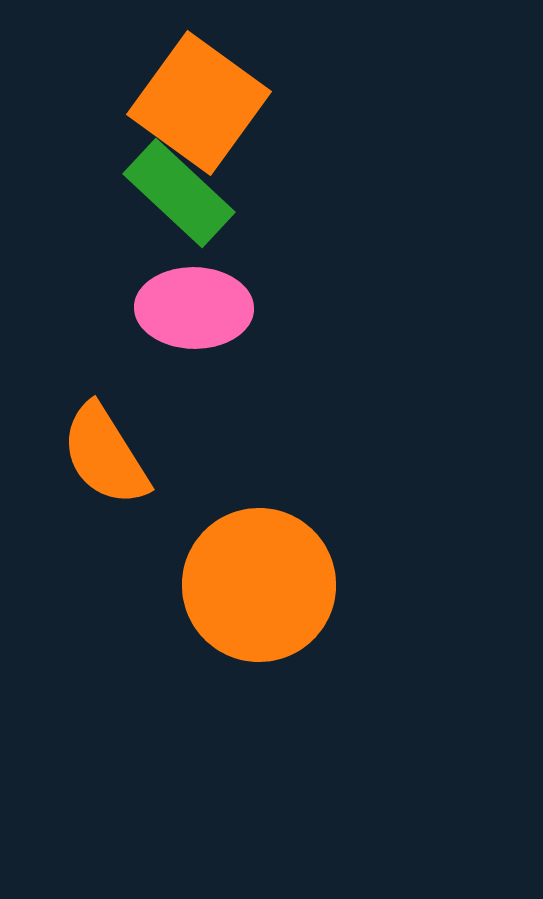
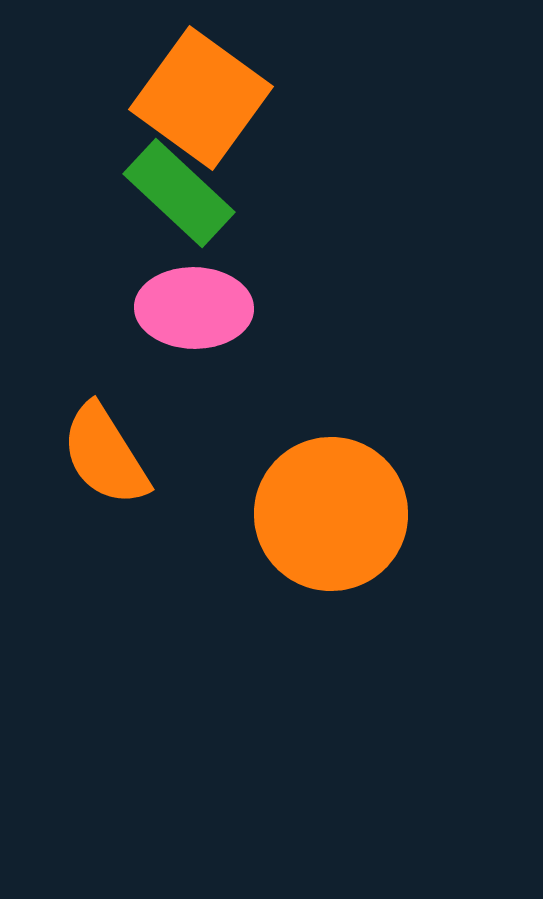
orange square: moved 2 px right, 5 px up
orange circle: moved 72 px right, 71 px up
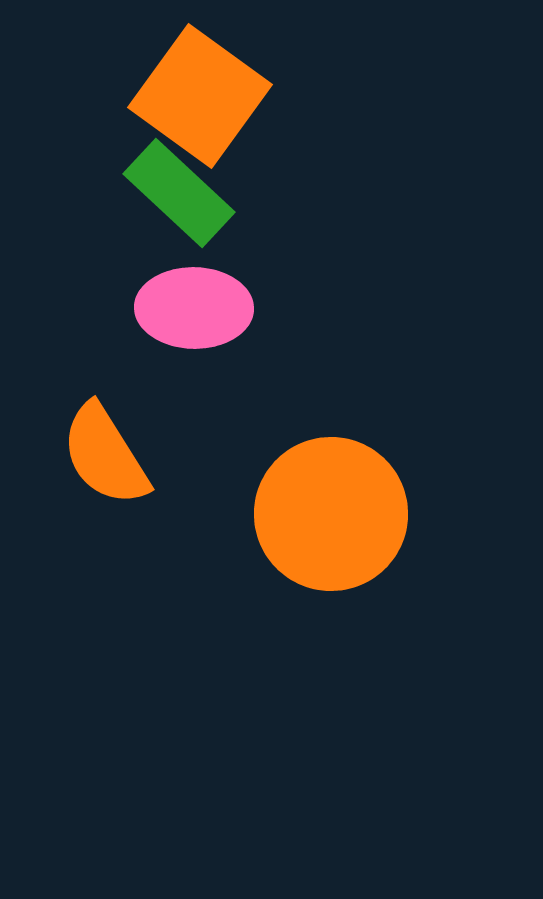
orange square: moved 1 px left, 2 px up
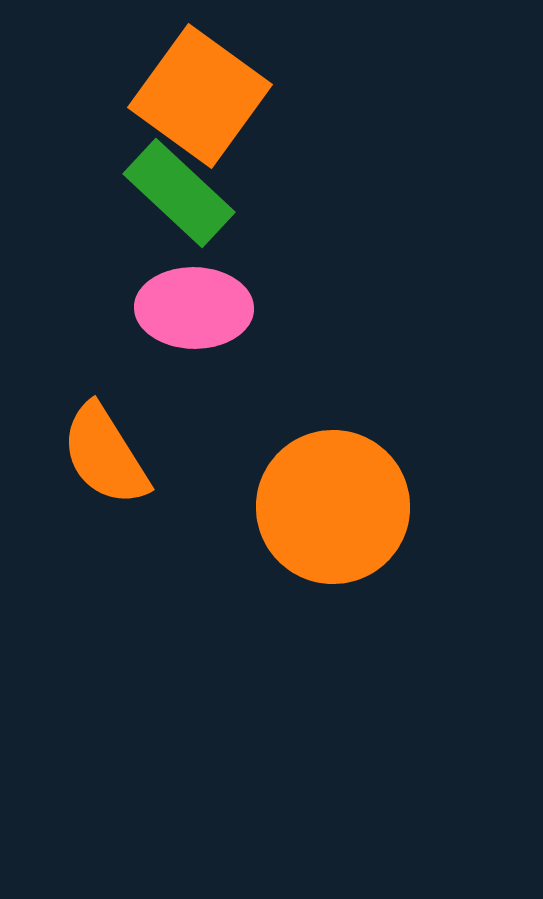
orange circle: moved 2 px right, 7 px up
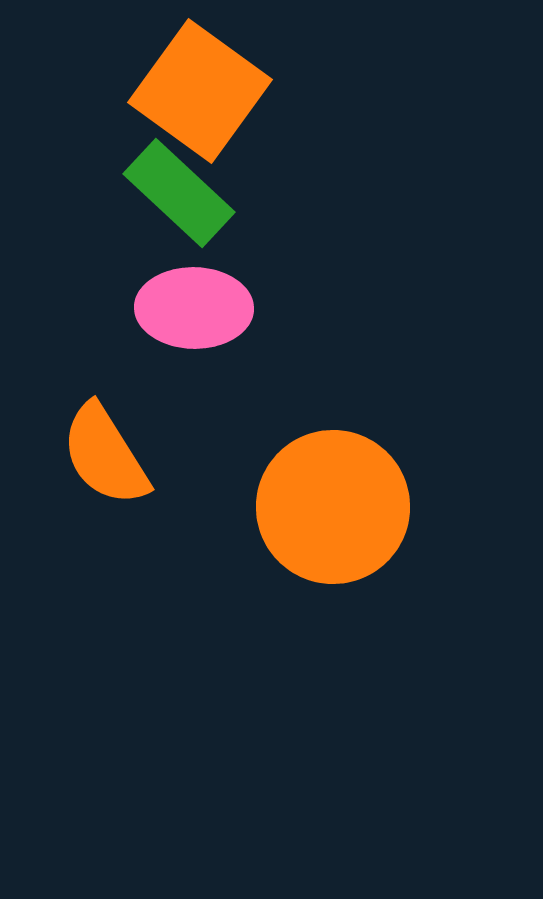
orange square: moved 5 px up
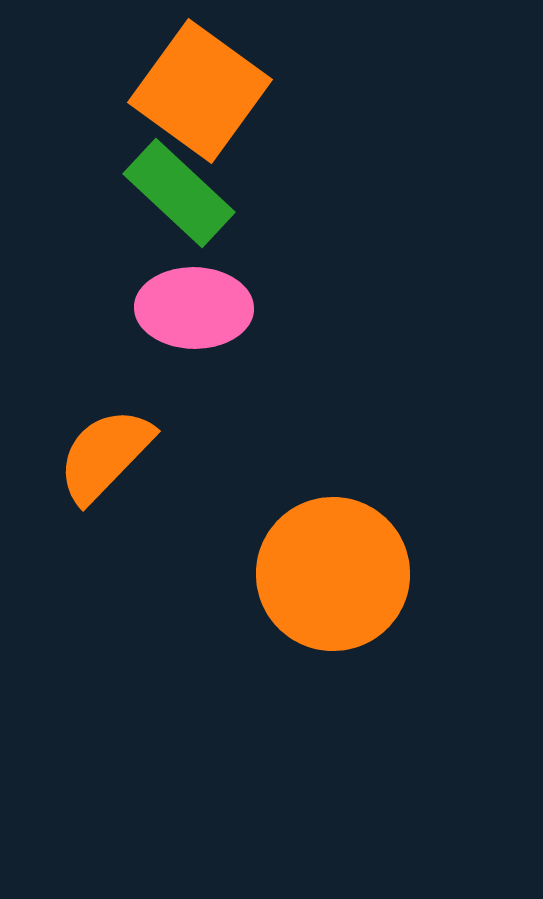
orange semicircle: rotated 76 degrees clockwise
orange circle: moved 67 px down
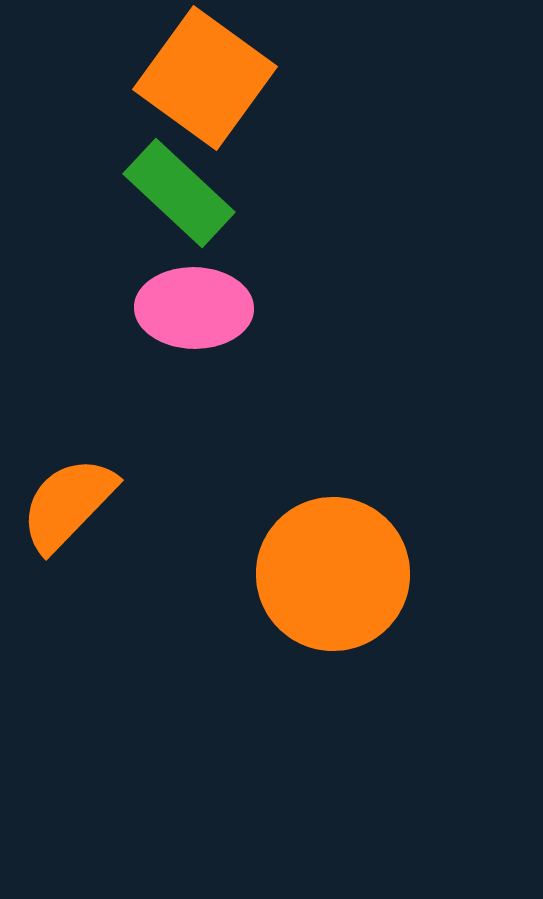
orange square: moved 5 px right, 13 px up
orange semicircle: moved 37 px left, 49 px down
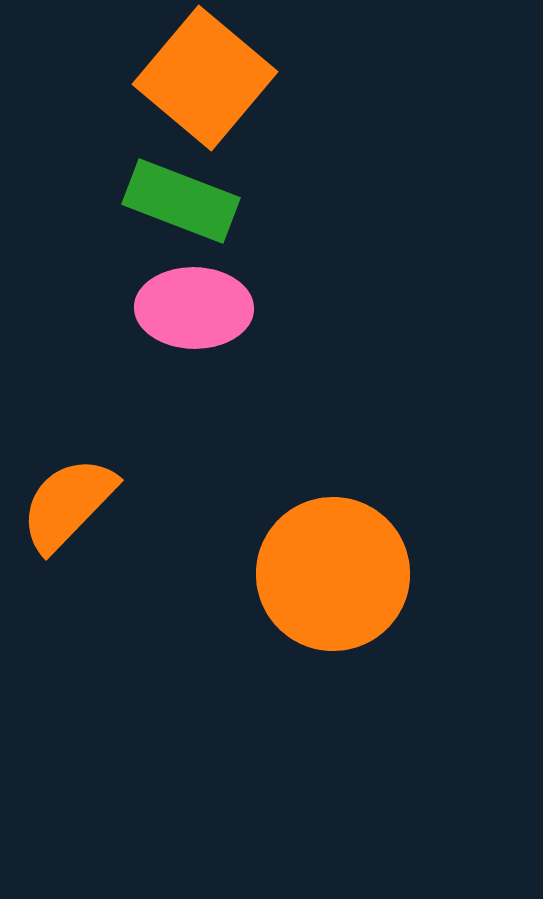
orange square: rotated 4 degrees clockwise
green rectangle: moved 2 px right, 8 px down; rotated 22 degrees counterclockwise
